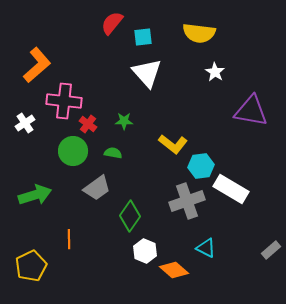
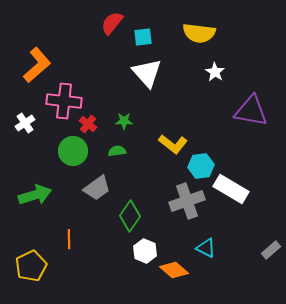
green semicircle: moved 4 px right, 2 px up; rotated 18 degrees counterclockwise
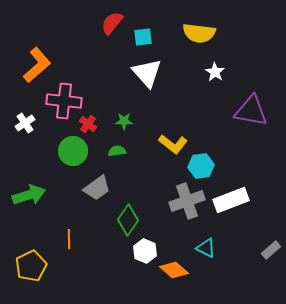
white rectangle: moved 11 px down; rotated 52 degrees counterclockwise
green arrow: moved 6 px left
green diamond: moved 2 px left, 4 px down
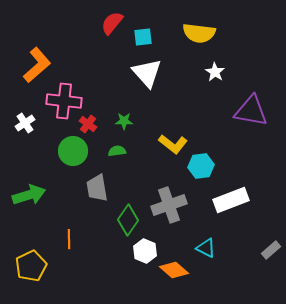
gray trapezoid: rotated 116 degrees clockwise
gray cross: moved 18 px left, 4 px down
